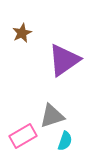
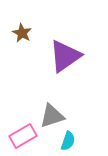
brown star: rotated 18 degrees counterclockwise
purple triangle: moved 1 px right, 4 px up
cyan semicircle: moved 3 px right
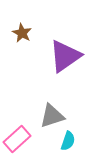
pink rectangle: moved 6 px left, 3 px down; rotated 12 degrees counterclockwise
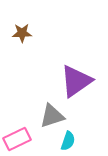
brown star: rotated 30 degrees counterclockwise
purple triangle: moved 11 px right, 25 px down
pink rectangle: rotated 16 degrees clockwise
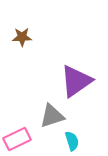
brown star: moved 4 px down
cyan semicircle: moved 4 px right; rotated 36 degrees counterclockwise
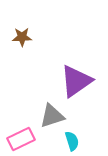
pink rectangle: moved 4 px right
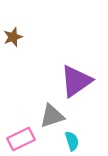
brown star: moved 9 px left; rotated 18 degrees counterclockwise
